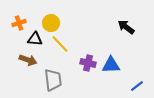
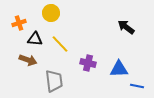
yellow circle: moved 10 px up
blue triangle: moved 8 px right, 4 px down
gray trapezoid: moved 1 px right, 1 px down
blue line: rotated 48 degrees clockwise
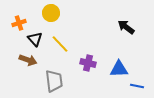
black triangle: rotated 42 degrees clockwise
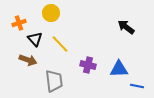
purple cross: moved 2 px down
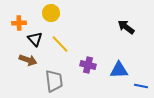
orange cross: rotated 16 degrees clockwise
blue triangle: moved 1 px down
blue line: moved 4 px right
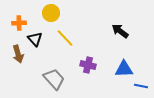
black arrow: moved 6 px left, 4 px down
yellow line: moved 5 px right, 6 px up
brown arrow: moved 10 px left, 6 px up; rotated 54 degrees clockwise
blue triangle: moved 5 px right, 1 px up
gray trapezoid: moved 2 px up; rotated 35 degrees counterclockwise
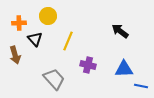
yellow circle: moved 3 px left, 3 px down
yellow line: moved 3 px right, 3 px down; rotated 66 degrees clockwise
brown arrow: moved 3 px left, 1 px down
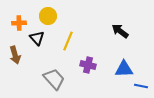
black triangle: moved 2 px right, 1 px up
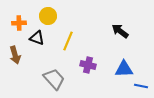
black triangle: rotated 28 degrees counterclockwise
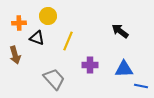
purple cross: moved 2 px right; rotated 14 degrees counterclockwise
